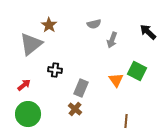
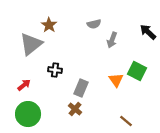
brown line: rotated 56 degrees counterclockwise
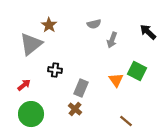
green circle: moved 3 px right
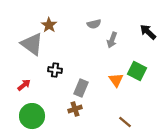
gray triangle: moved 1 px right; rotated 45 degrees counterclockwise
brown cross: rotated 32 degrees clockwise
green circle: moved 1 px right, 2 px down
brown line: moved 1 px left, 1 px down
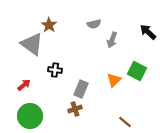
orange triangle: moved 2 px left; rotated 21 degrees clockwise
gray rectangle: moved 1 px down
green circle: moved 2 px left
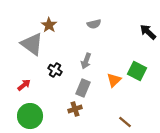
gray arrow: moved 26 px left, 21 px down
black cross: rotated 24 degrees clockwise
gray rectangle: moved 2 px right, 1 px up
